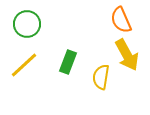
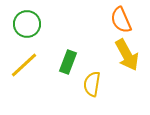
yellow semicircle: moved 9 px left, 7 px down
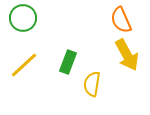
green circle: moved 4 px left, 6 px up
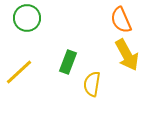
green circle: moved 4 px right
yellow line: moved 5 px left, 7 px down
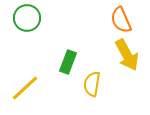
yellow line: moved 6 px right, 16 px down
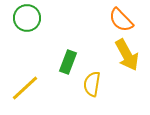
orange semicircle: rotated 20 degrees counterclockwise
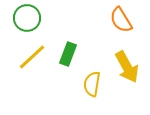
orange semicircle: rotated 12 degrees clockwise
yellow arrow: moved 12 px down
green rectangle: moved 8 px up
yellow line: moved 7 px right, 31 px up
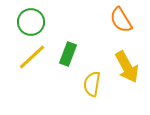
green circle: moved 4 px right, 4 px down
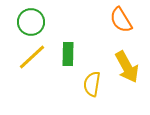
green rectangle: rotated 20 degrees counterclockwise
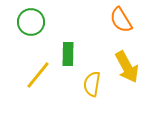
yellow line: moved 6 px right, 18 px down; rotated 8 degrees counterclockwise
